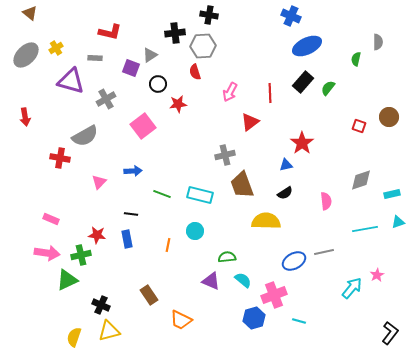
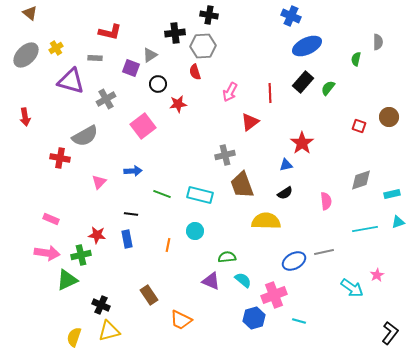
cyan arrow at (352, 288): rotated 85 degrees clockwise
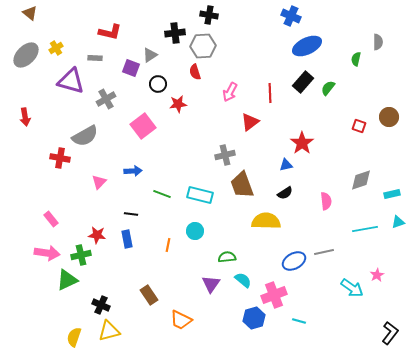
pink rectangle at (51, 219): rotated 28 degrees clockwise
purple triangle at (211, 281): moved 3 px down; rotated 42 degrees clockwise
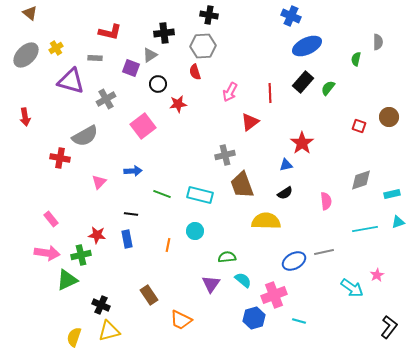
black cross at (175, 33): moved 11 px left
black L-shape at (390, 333): moved 1 px left, 6 px up
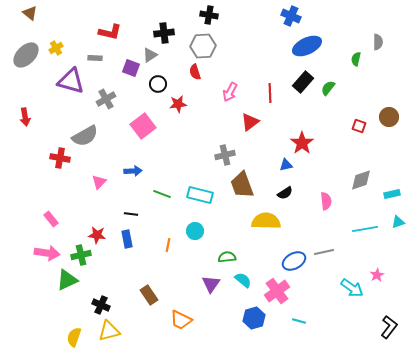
pink cross at (274, 295): moved 3 px right, 4 px up; rotated 15 degrees counterclockwise
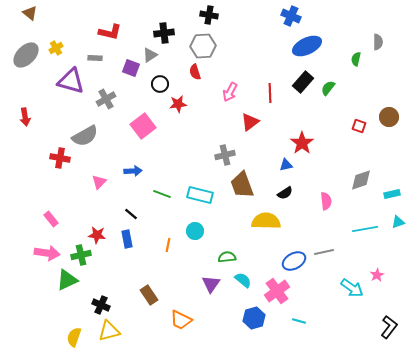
black circle at (158, 84): moved 2 px right
black line at (131, 214): rotated 32 degrees clockwise
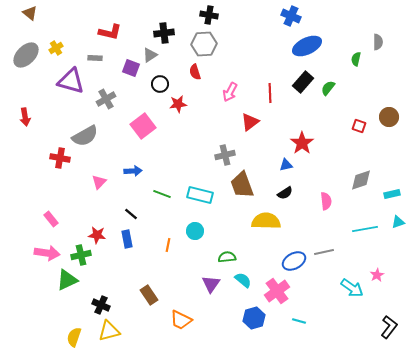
gray hexagon at (203, 46): moved 1 px right, 2 px up
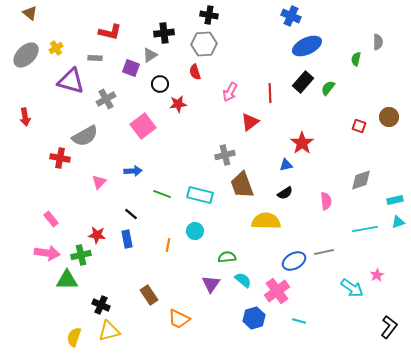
cyan rectangle at (392, 194): moved 3 px right, 6 px down
green triangle at (67, 280): rotated 25 degrees clockwise
orange trapezoid at (181, 320): moved 2 px left, 1 px up
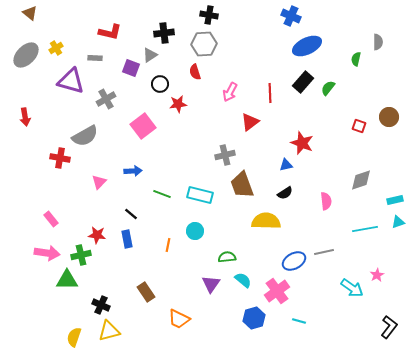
red star at (302, 143): rotated 15 degrees counterclockwise
brown rectangle at (149, 295): moved 3 px left, 3 px up
